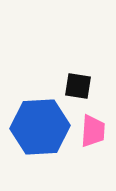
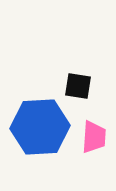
pink trapezoid: moved 1 px right, 6 px down
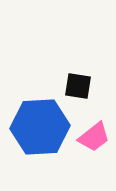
pink trapezoid: rotated 48 degrees clockwise
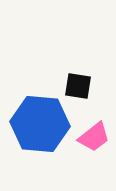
blue hexagon: moved 3 px up; rotated 8 degrees clockwise
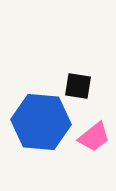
blue hexagon: moved 1 px right, 2 px up
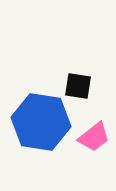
blue hexagon: rotated 4 degrees clockwise
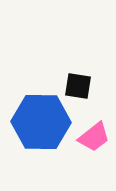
blue hexagon: rotated 8 degrees counterclockwise
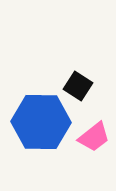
black square: rotated 24 degrees clockwise
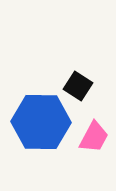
pink trapezoid: rotated 24 degrees counterclockwise
